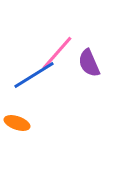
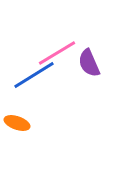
pink line: rotated 18 degrees clockwise
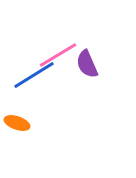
pink line: moved 1 px right, 2 px down
purple semicircle: moved 2 px left, 1 px down
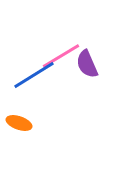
pink line: moved 3 px right, 1 px down
orange ellipse: moved 2 px right
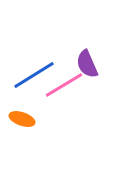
pink line: moved 3 px right, 29 px down
orange ellipse: moved 3 px right, 4 px up
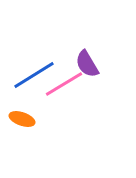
purple semicircle: rotated 8 degrees counterclockwise
pink line: moved 1 px up
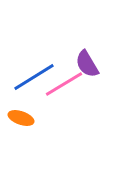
blue line: moved 2 px down
orange ellipse: moved 1 px left, 1 px up
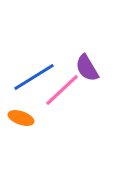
purple semicircle: moved 4 px down
pink line: moved 2 px left, 6 px down; rotated 12 degrees counterclockwise
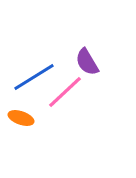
purple semicircle: moved 6 px up
pink line: moved 3 px right, 2 px down
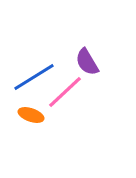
orange ellipse: moved 10 px right, 3 px up
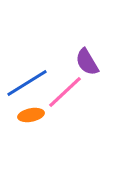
blue line: moved 7 px left, 6 px down
orange ellipse: rotated 30 degrees counterclockwise
